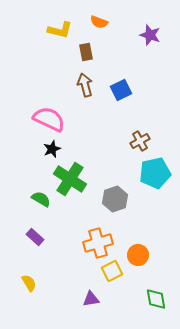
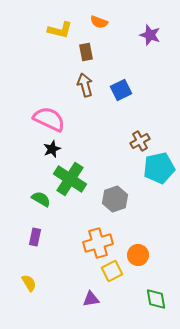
cyan pentagon: moved 4 px right, 5 px up
purple rectangle: rotated 60 degrees clockwise
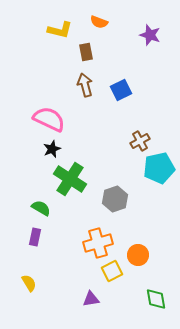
green semicircle: moved 9 px down
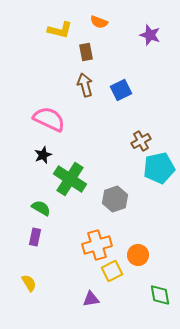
brown cross: moved 1 px right
black star: moved 9 px left, 6 px down
orange cross: moved 1 px left, 2 px down
green diamond: moved 4 px right, 4 px up
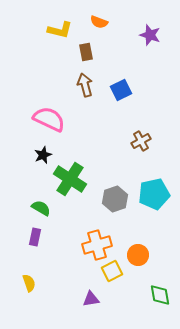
cyan pentagon: moved 5 px left, 26 px down
yellow semicircle: rotated 12 degrees clockwise
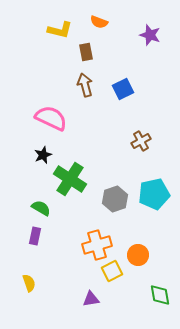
blue square: moved 2 px right, 1 px up
pink semicircle: moved 2 px right, 1 px up
purple rectangle: moved 1 px up
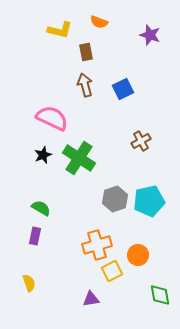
pink semicircle: moved 1 px right
green cross: moved 9 px right, 21 px up
cyan pentagon: moved 5 px left, 7 px down
